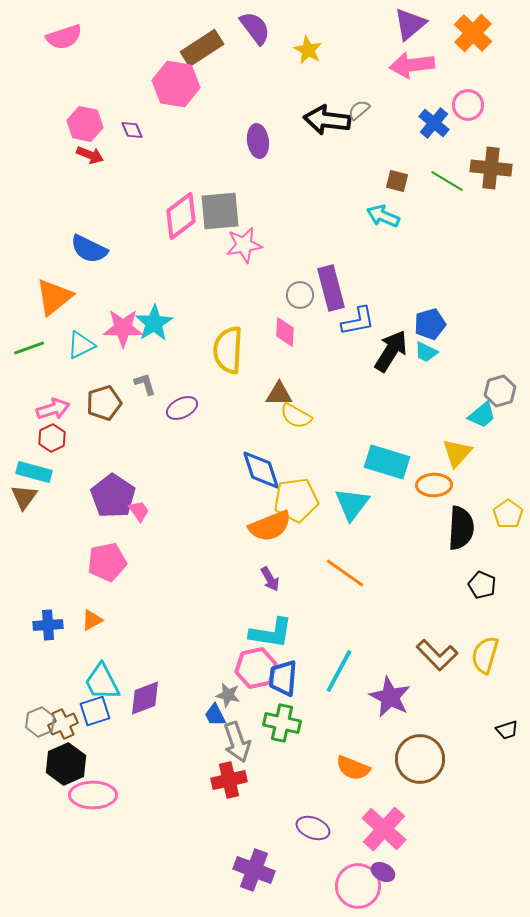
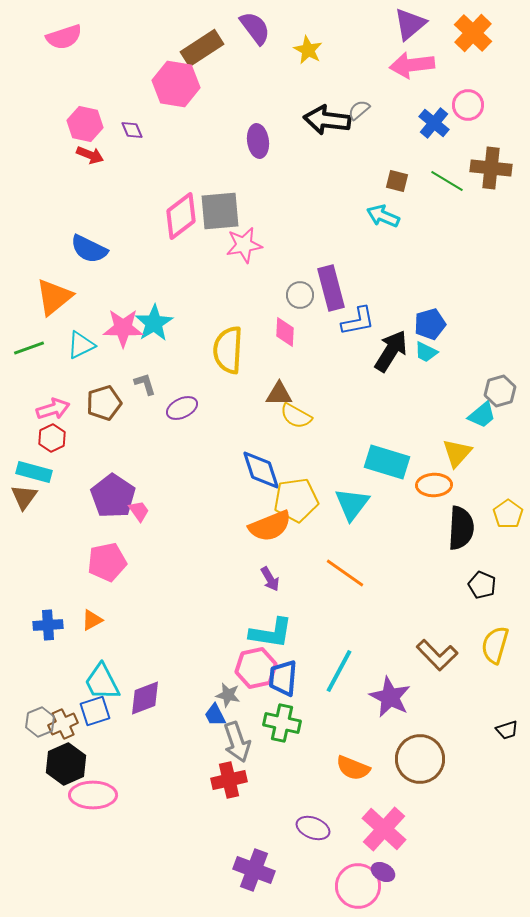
yellow semicircle at (485, 655): moved 10 px right, 10 px up
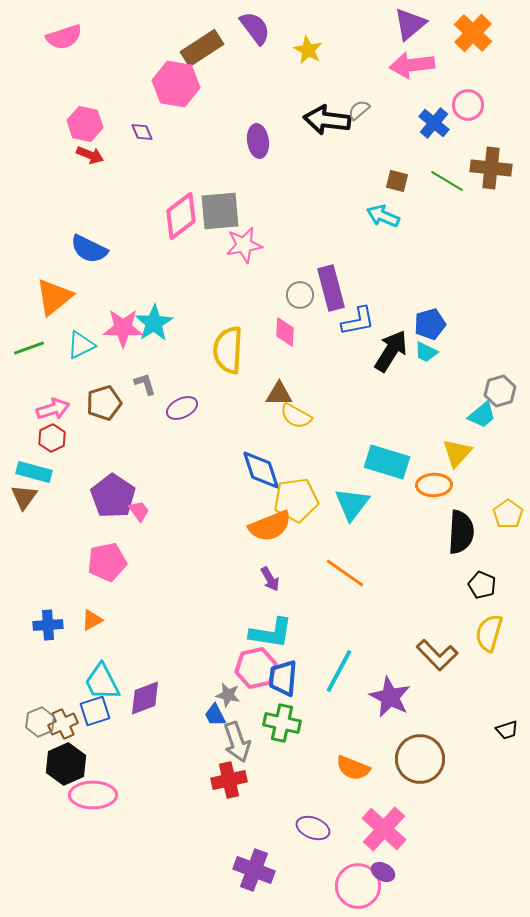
purple diamond at (132, 130): moved 10 px right, 2 px down
black semicircle at (461, 528): moved 4 px down
yellow semicircle at (495, 645): moved 6 px left, 12 px up
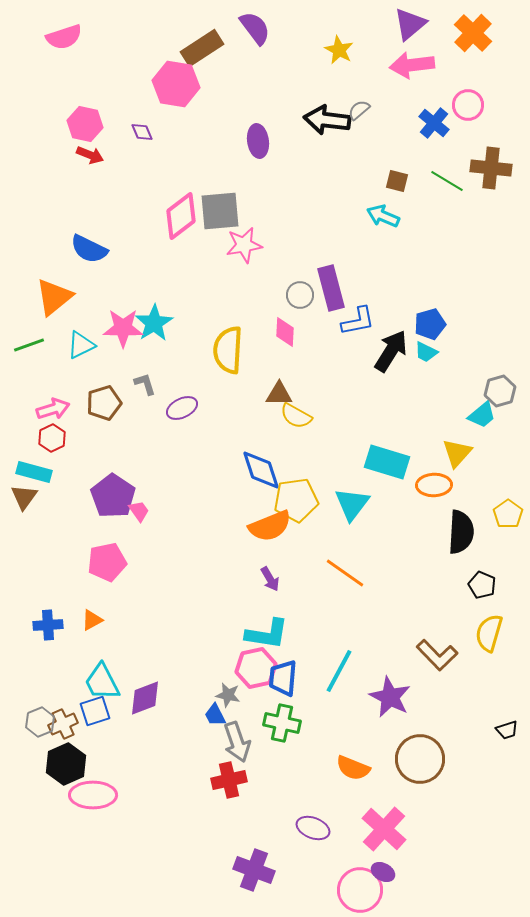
yellow star at (308, 50): moved 31 px right
green line at (29, 348): moved 3 px up
cyan L-shape at (271, 633): moved 4 px left, 1 px down
pink circle at (358, 886): moved 2 px right, 4 px down
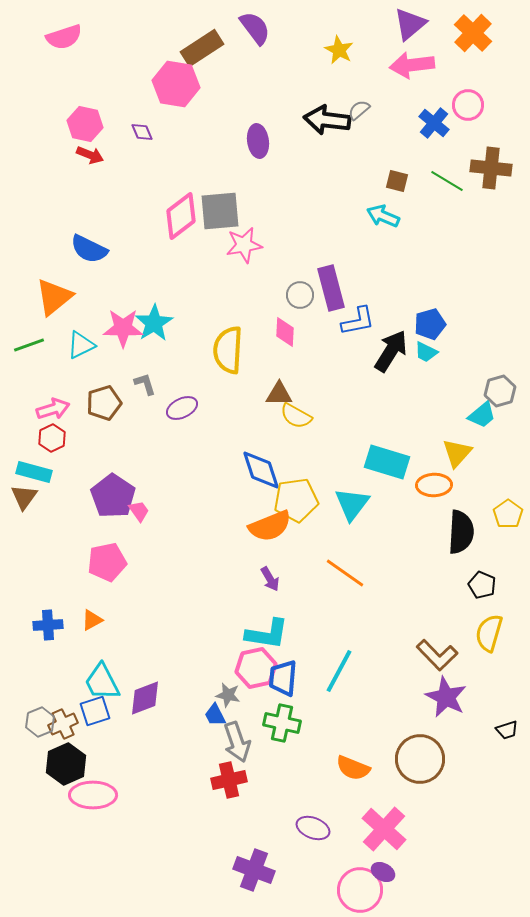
purple star at (390, 697): moved 56 px right
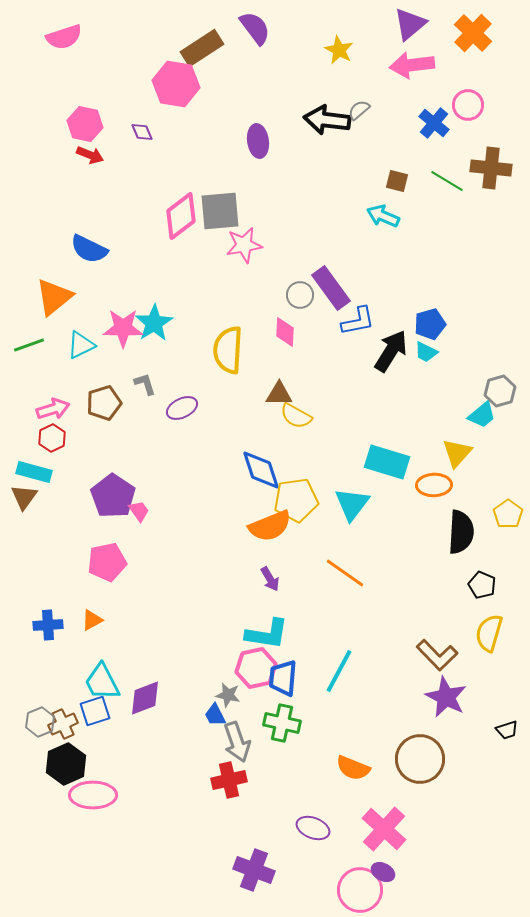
purple rectangle at (331, 288): rotated 21 degrees counterclockwise
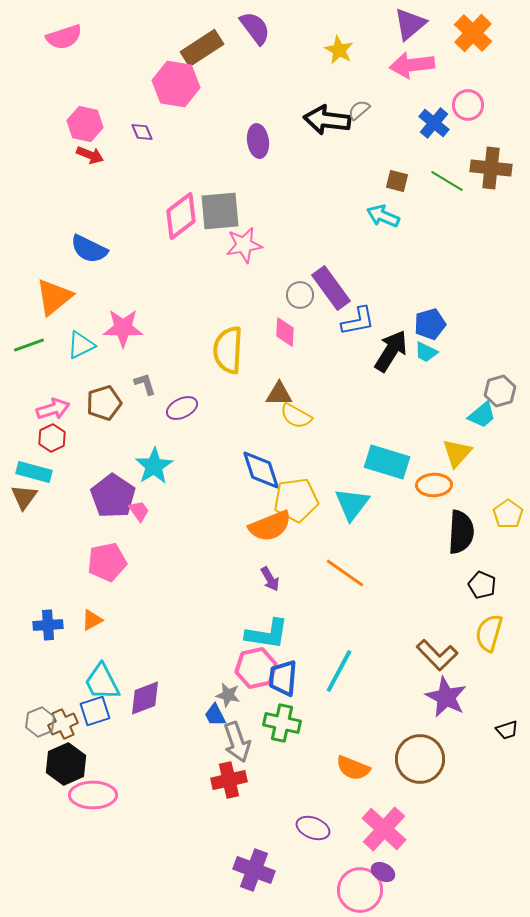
cyan star at (154, 323): moved 143 px down
